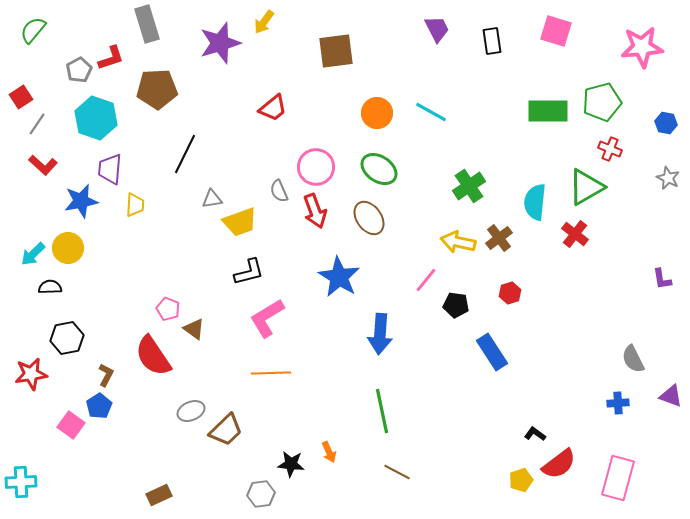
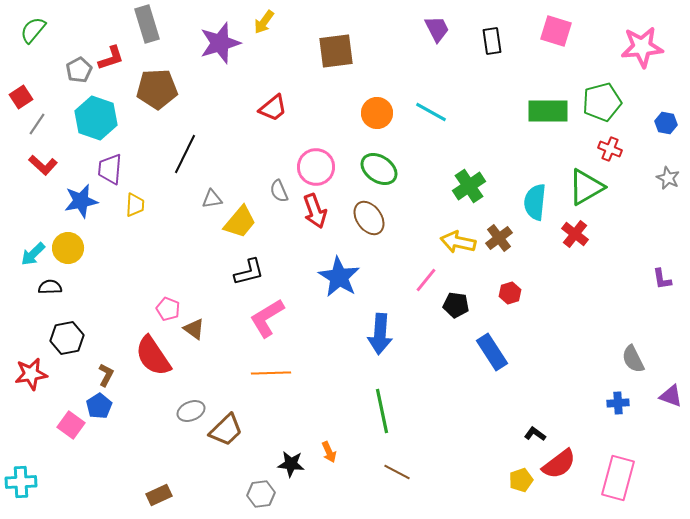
yellow trapezoid at (240, 222): rotated 30 degrees counterclockwise
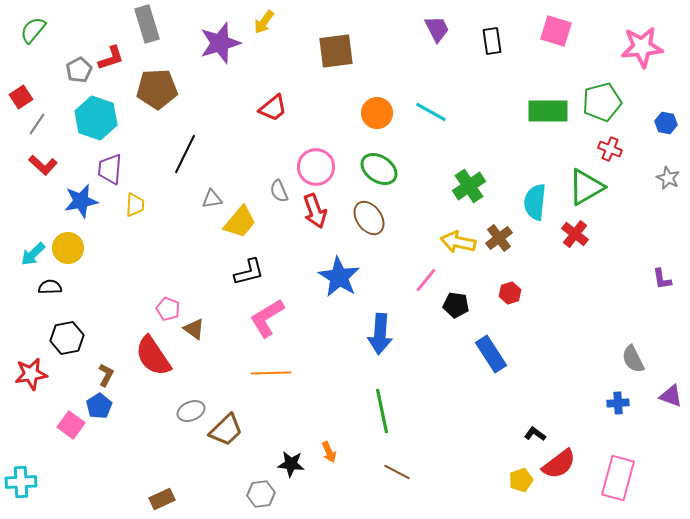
blue rectangle at (492, 352): moved 1 px left, 2 px down
brown rectangle at (159, 495): moved 3 px right, 4 px down
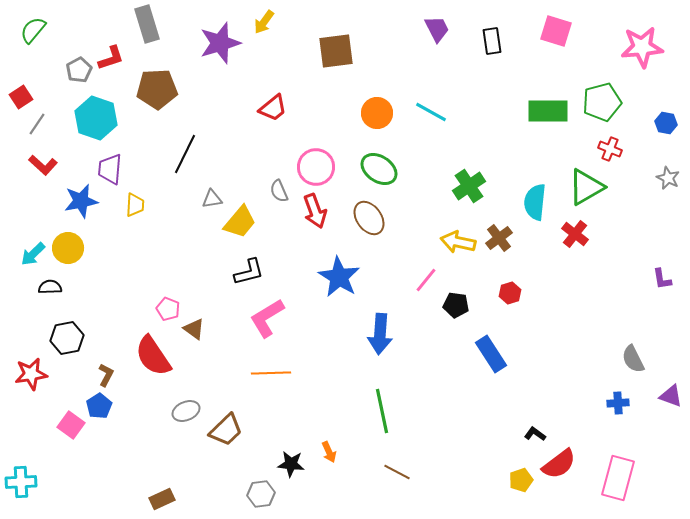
gray ellipse at (191, 411): moved 5 px left
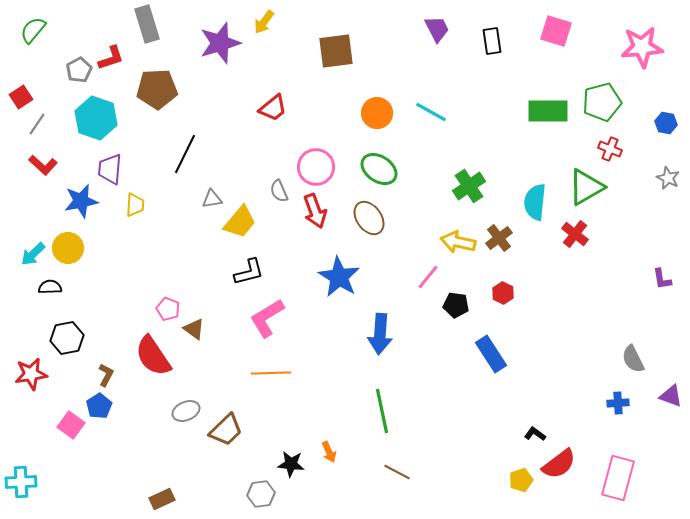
pink line at (426, 280): moved 2 px right, 3 px up
red hexagon at (510, 293): moved 7 px left; rotated 15 degrees counterclockwise
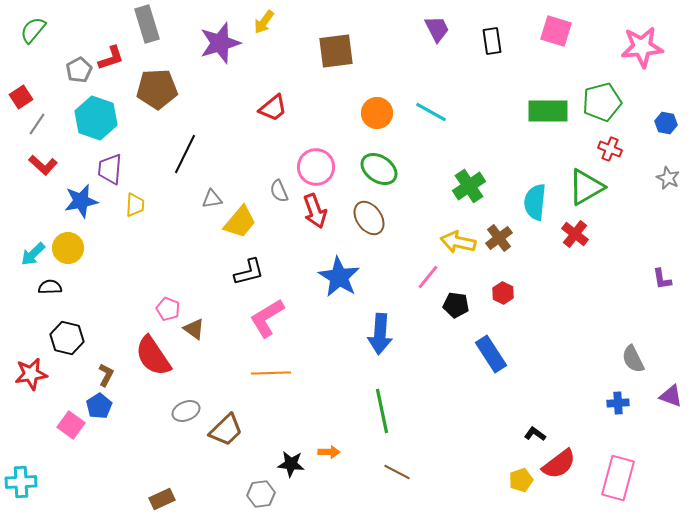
black hexagon at (67, 338): rotated 24 degrees clockwise
orange arrow at (329, 452): rotated 65 degrees counterclockwise
